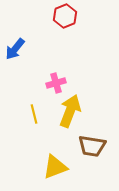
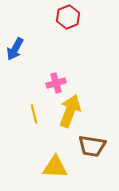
red hexagon: moved 3 px right, 1 px down
blue arrow: rotated 10 degrees counterclockwise
yellow triangle: rotated 24 degrees clockwise
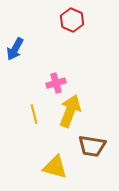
red hexagon: moved 4 px right, 3 px down; rotated 15 degrees counterclockwise
yellow triangle: rotated 12 degrees clockwise
